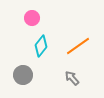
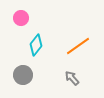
pink circle: moved 11 px left
cyan diamond: moved 5 px left, 1 px up
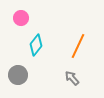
orange line: rotated 30 degrees counterclockwise
gray circle: moved 5 px left
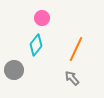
pink circle: moved 21 px right
orange line: moved 2 px left, 3 px down
gray circle: moved 4 px left, 5 px up
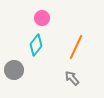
orange line: moved 2 px up
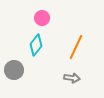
gray arrow: rotated 140 degrees clockwise
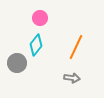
pink circle: moved 2 px left
gray circle: moved 3 px right, 7 px up
